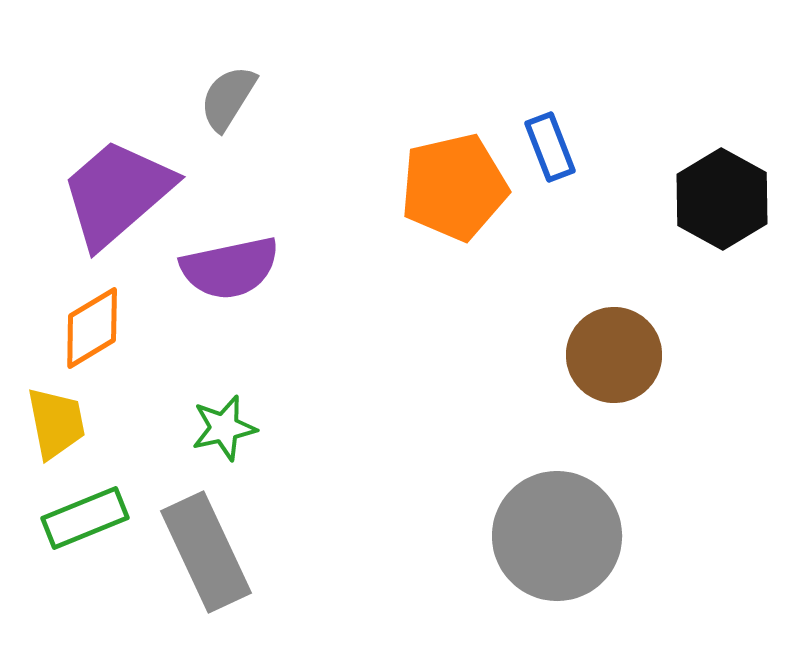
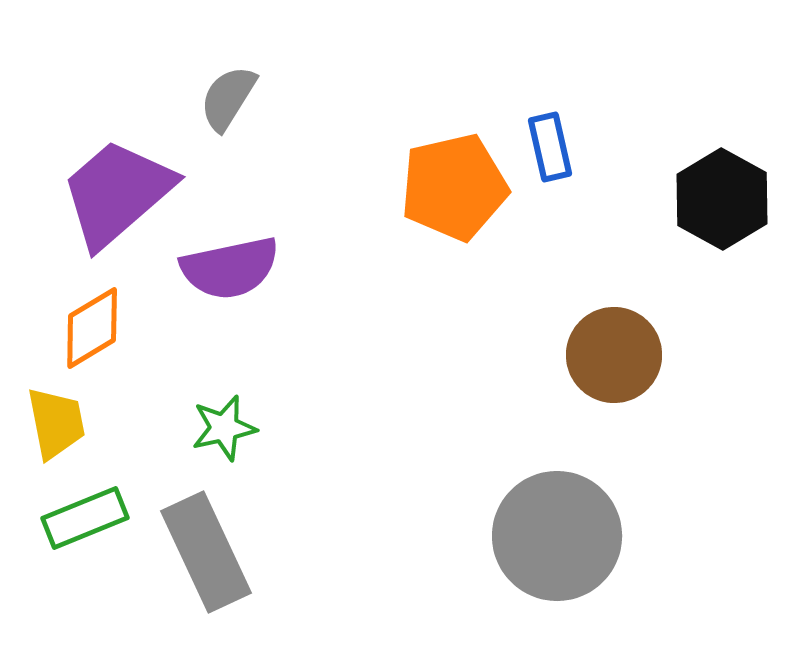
blue rectangle: rotated 8 degrees clockwise
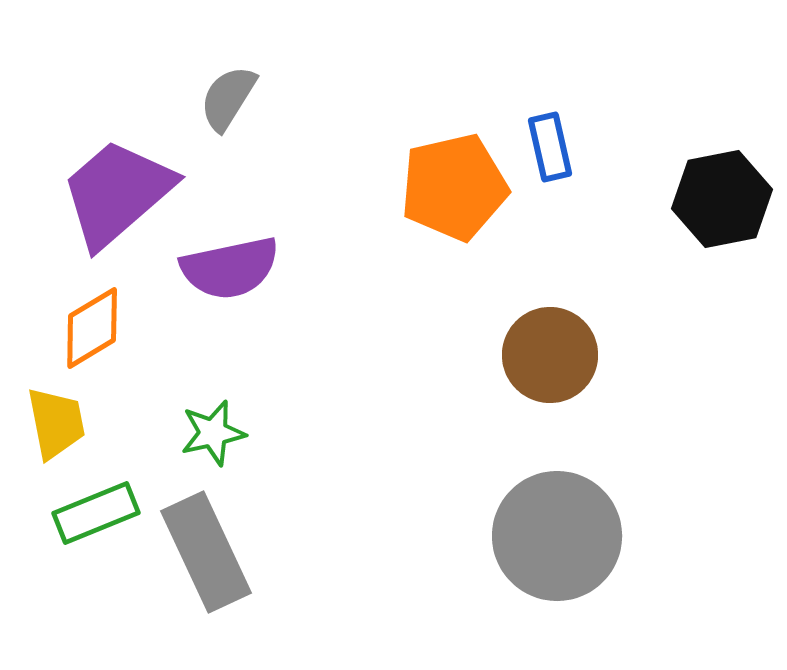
black hexagon: rotated 20 degrees clockwise
brown circle: moved 64 px left
green star: moved 11 px left, 5 px down
green rectangle: moved 11 px right, 5 px up
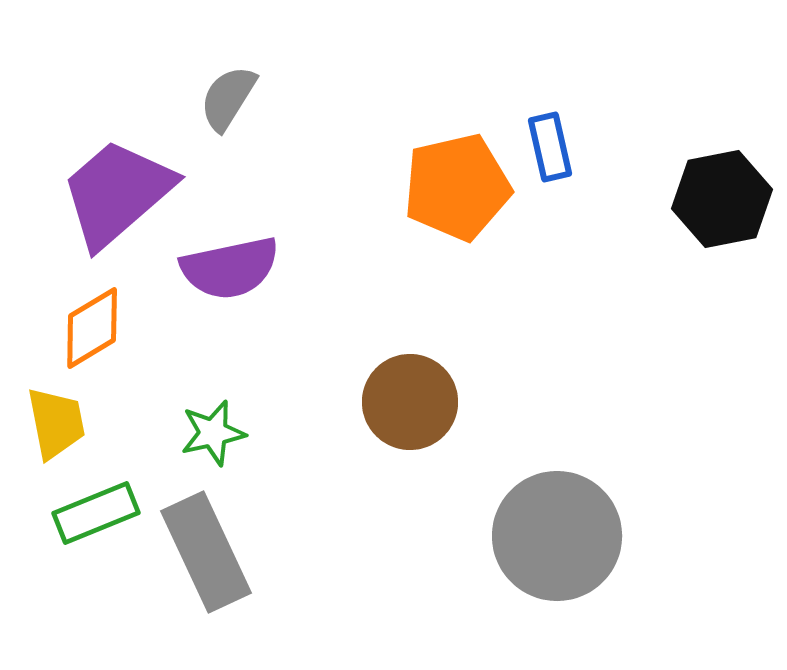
orange pentagon: moved 3 px right
brown circle: moved 140 px left, 47 px down
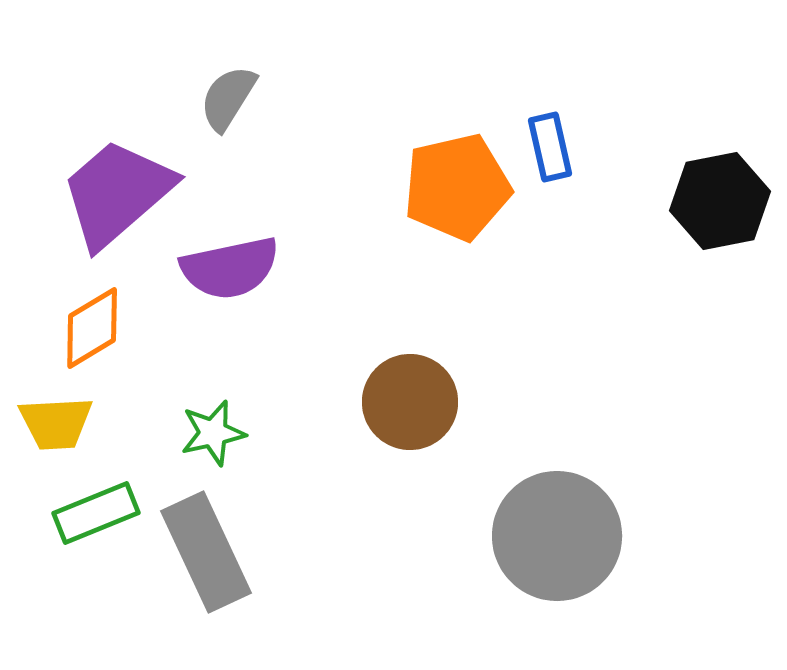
black hexagon: moved 2 px left, 2 px down
yellow trapezoid: rotated 98 degrees clockwise
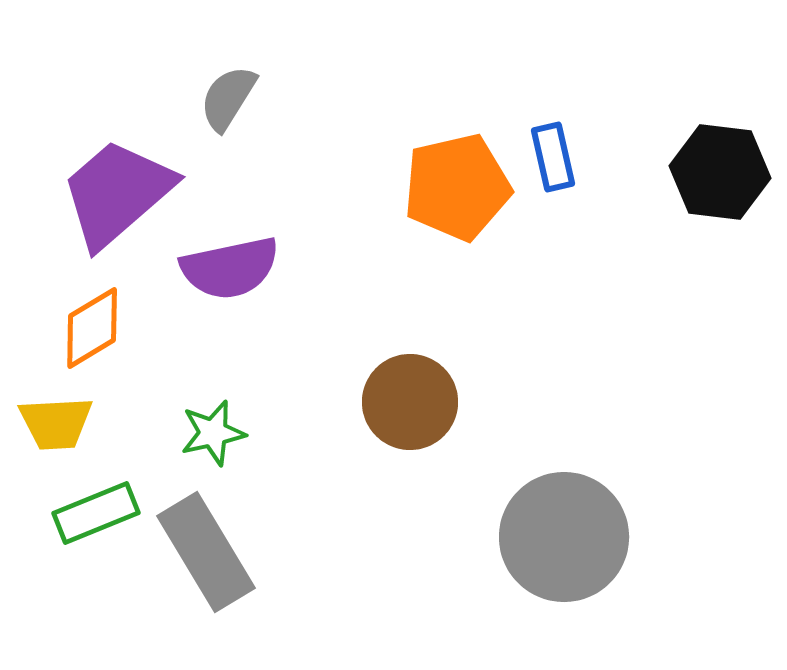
blue rectangle: moved 3 px right, 10 px down
black hexagon: moved 29 px up; rotated 18 degrees clockwise
gray circle: moved 7 px right, 1 px down
gray rectangle: rotated 6 degrees counterclockwise
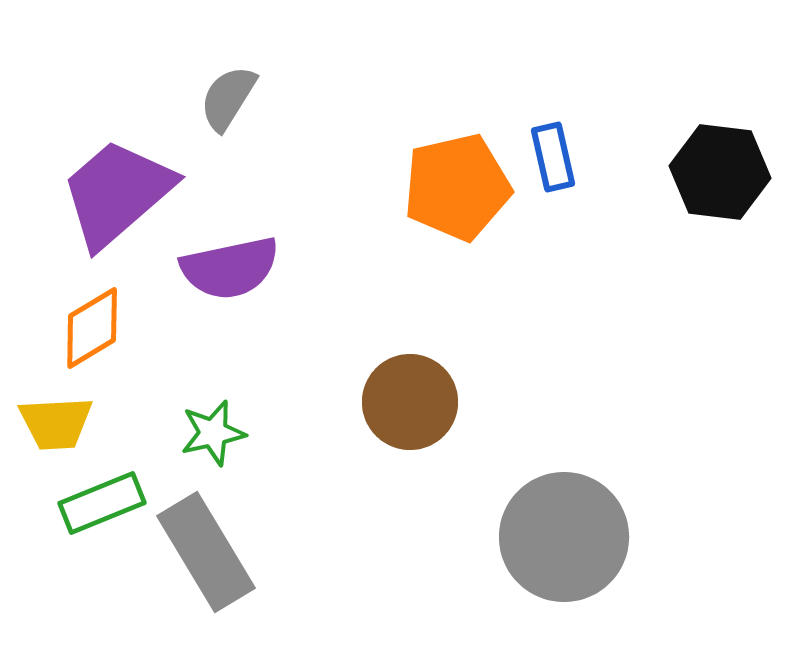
green rectangle: moved 6 px right, 10 px up
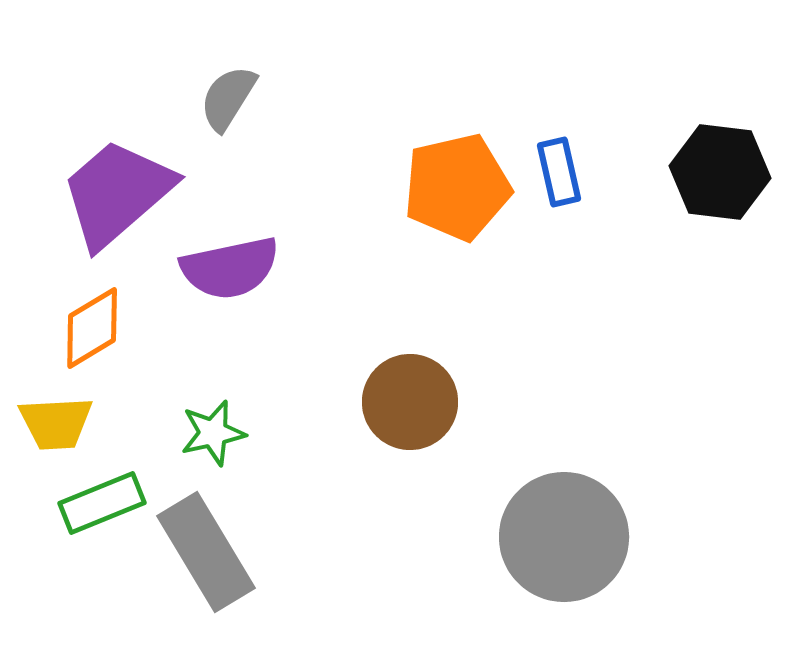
blue rectangle: moved 6 px right, 15 px down
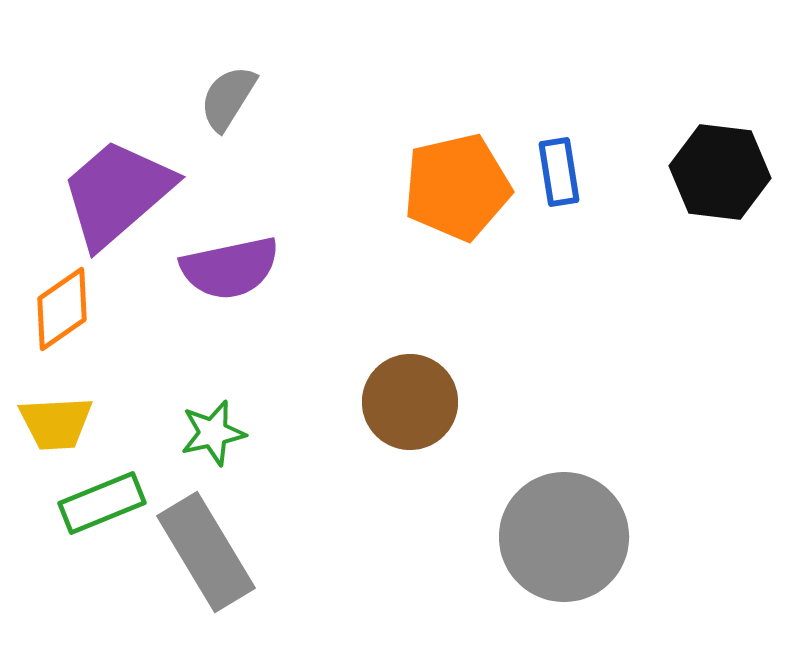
blue rectangle: rotated 4 degrees clockwise
orange diamond: moved 30 px left, 19 px up; rotated 4 degrees counterclockwise
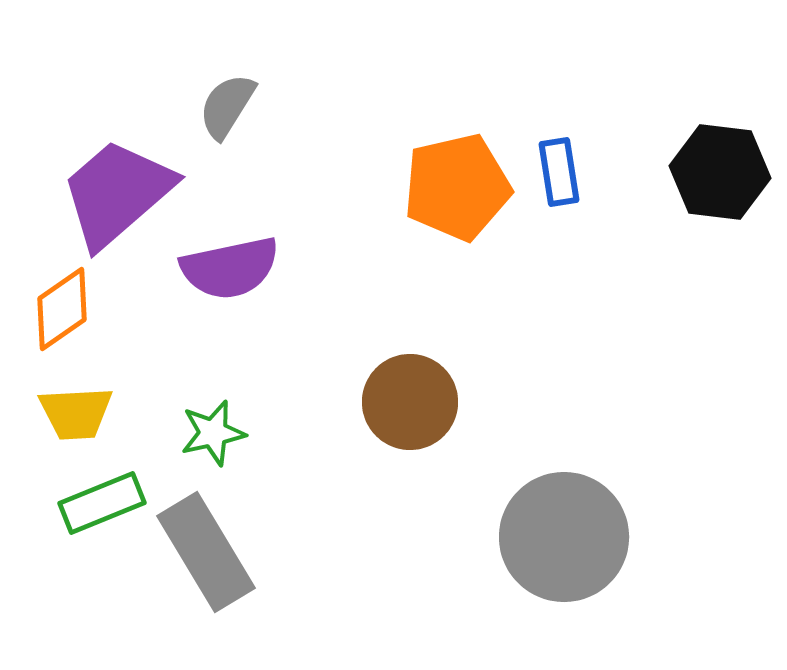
gray semicircle: moved 1 px left, 8 px down
yellow trapezoid: moved 20 px right, 10 px up
